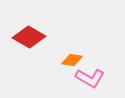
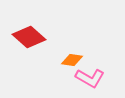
red diamond: rotated 12 degrees clockwise
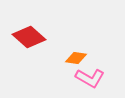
orange diamond: moved 4 px right, 2 px up
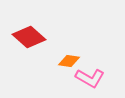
orange diamond: moved 7 px left, 3 px down
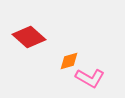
orange diamond: rotated 25 degrees counterclockwise
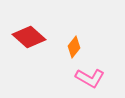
orange diamond: moved 5 px right, 14 px up; rotated 35 degrees counterclockwise
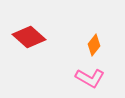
orange diamond: moved 20 px right, 2 px up
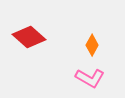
orange diamond: moved 2 px left; rotated 10 degrees counterclockwise
